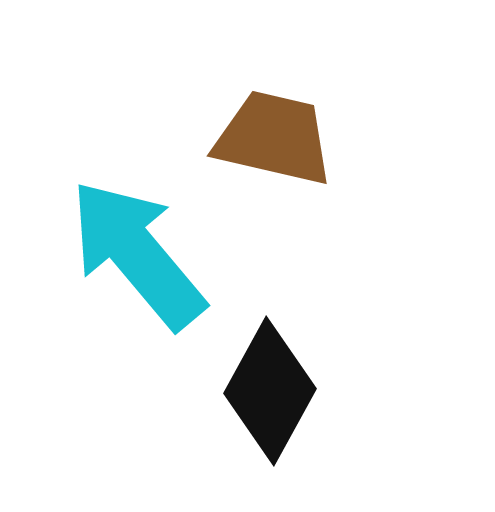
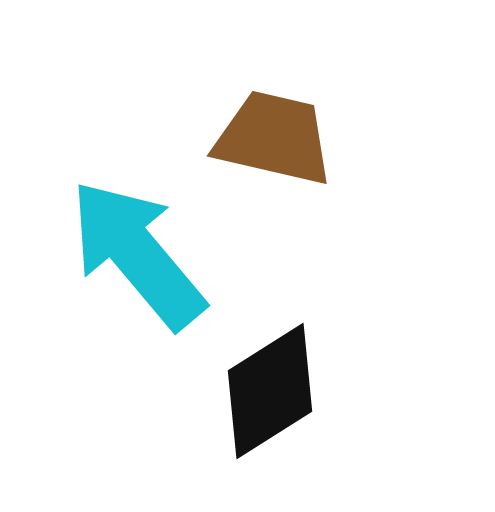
black diamond: rotated 29 degrees clockwise
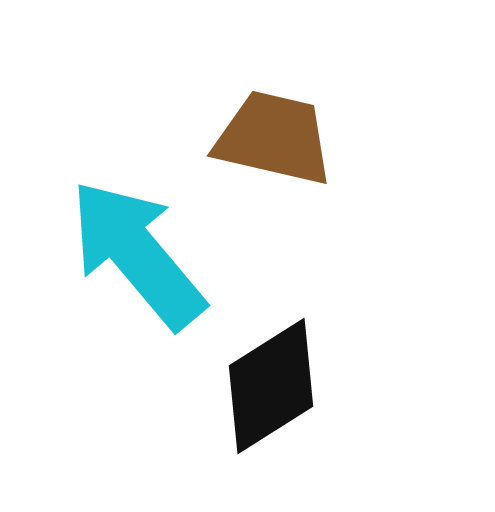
black diamond: moved 1 px right, 5 px up
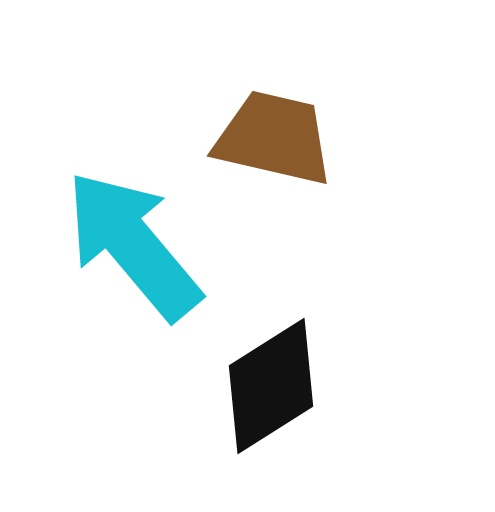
cyan arrow: moved 4 px left, 9 px up
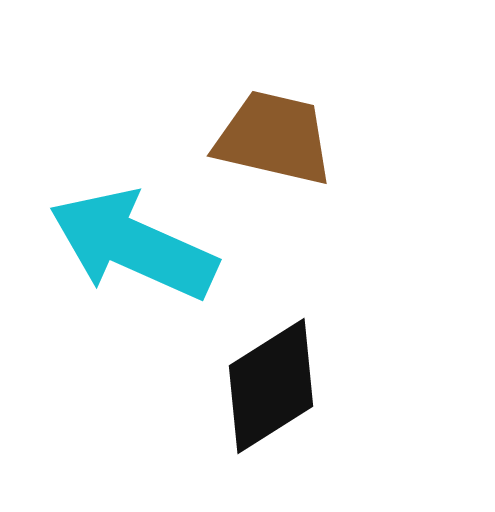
cyan arrow: rotated 26 degrees counterclockwise
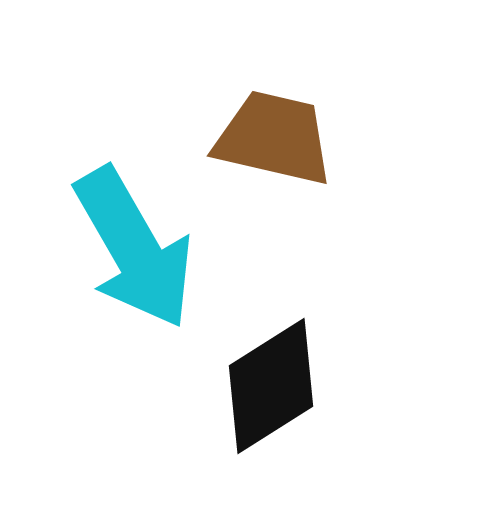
cyan arrow: moved 1 px right, 3 px down; rotated 144 degrees counterclockwise
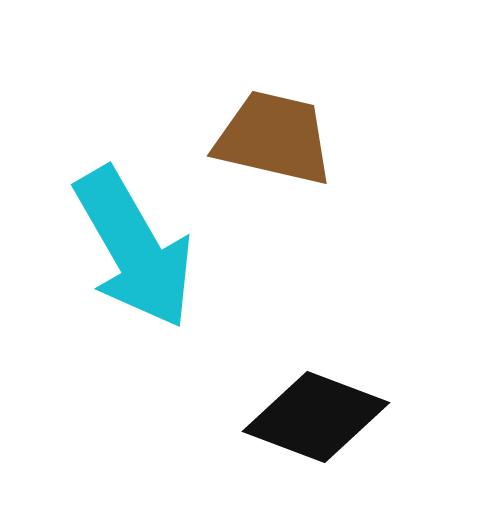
black diamond: moved 45 px right, 31 px down; rotated 53 degrees clockwise
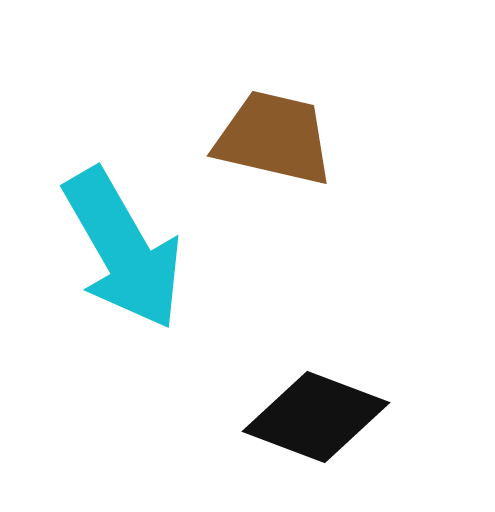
cyan arrow: moved 11 px left, 1 px down
